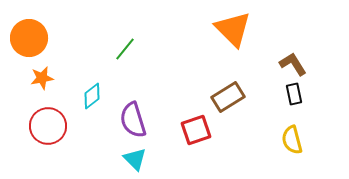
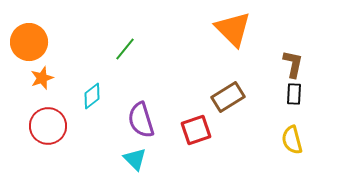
orange circle: moved 4 px down
brown L-shape: rotated 44 degrees clockwise
orange star: rotated 10 degrees counterclockwise
black rectangle: rotated 15 degrees clockwise
purple semicircle: moved 8 px right
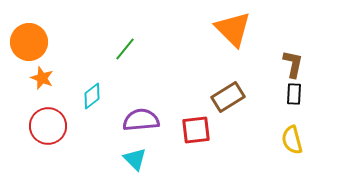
orange star: rotated 30 degrees counterclockwise
purple semicircle: rotated 102 degrees clockwise
red square: rotated 12 degrees clockwise
